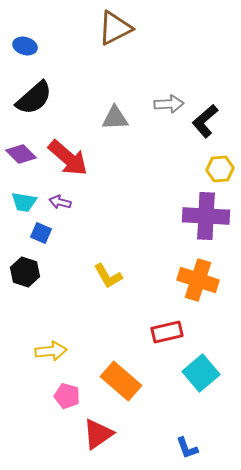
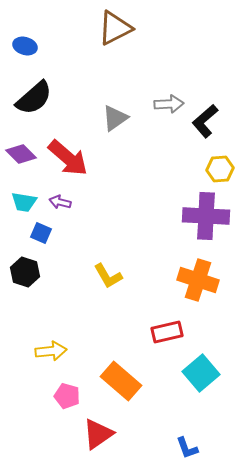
gray triangle: rotated 32 degrees counterclockwise
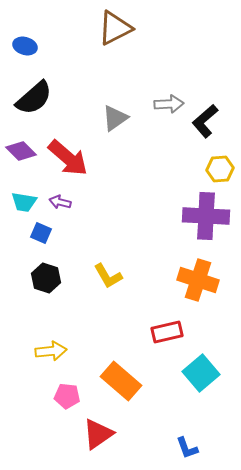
purple diamond: moved 3 px up
black hexagon: moved 21 px right, 6 px down
pink pentagon: rotated 10 degrees counterclockwise
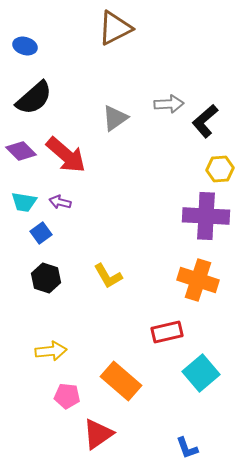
red arrow: moved 2 px left, 3 px up
blue square: rotated 30 degrees clockwise
